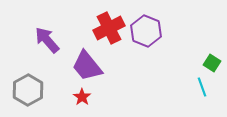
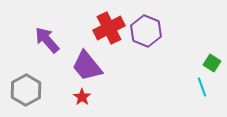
gray hexagon: moved 2 px left
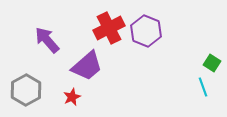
purple trapezoid: rotated 92 degrees counterclockwise
cyan line: moved 1 px right
red star: moved 10 px left; rotated 12 degrees clockwise
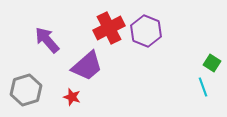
gray hexagon: rotated 12 degrees clockwise
red star: rotated 30 degrees counterclockwise
